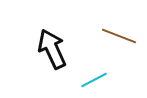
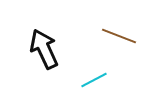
black arrow: moved 8 px left
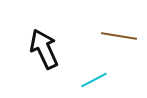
brown line: rotated 12 degrees counterclockwise
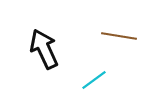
cyan line: rotated 8 degrees counterclockwise
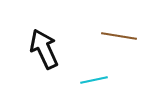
cyan line: rotated 24 degrees clockwise
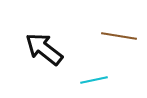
black arrow: rotated 27 degrees counterclockwise
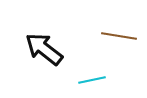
cyan line: moved 2 px left
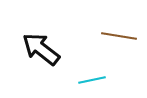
black arrow: moved 3 px left
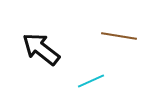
cyan line: moved 1 px left, 1 px down; rotated 12 degrees counterclockwise
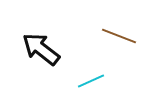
brown line: rotated 12 degrees clockwise
